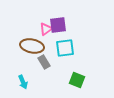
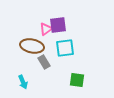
green square: rotated 14 degrees counterclockwise
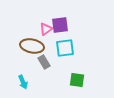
purple square: moved 2 px right
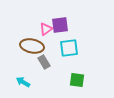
cyan square: moved 4 px right
cyan arrow: rotated 144 degrees clockwise
